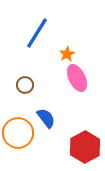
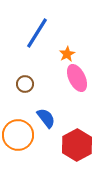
brown circle: moved 1 px up
orange circle: moved 2 px down
red hexagon: moved 8 px left, 2 px up
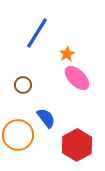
pink ellipse: rotated 20 degrees counterclockwise
brown circle: moved 2 px left, 1 px down
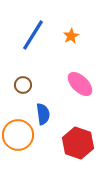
blue line: moved 4 px left, 2 px down
orange star: moved 4 px right, 18 px up
pink ellipse: moved 3 px right, 6 px down
blue semicircle: moved 3 px left, 4 px up; rotated 30 degrees clockwise
red hexagon: moved 1 px right, 2 px up; rotated 12 degrees counterclockwise
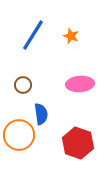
orange star: rotated 21 degrees counterclockwise
pink ellipse: rotated 48 degrees counterclockwise
blue semicircle: moved 2 px left
orange circle: moved 1 px right
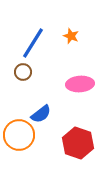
blue line: moved 8 px down
brown circle: moved 13 px up
blue semicircle: rotated 60 degrees clockwise
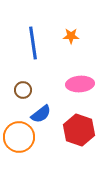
orange star: rotated 21 degrees counterclockwise
blue line: rotated 40 degrees counterclockwise
brown circle: moved 18 px down
orange circle: moved 2 px down
red hexagon: moved 1 px right, 13 px up
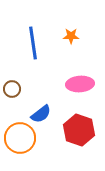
brown circle: moved 11 px left, 1 px up
orange circle: moved 1 px right, 1 px down
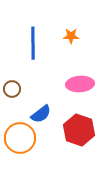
blue line: rotated 8 degrees clockwise
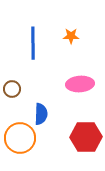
blue semicircle: rotated 50 degrees counterclockwise
red hexagon: moved 7 px right, 7 px down; rotated 20 degrees counterclockwise
